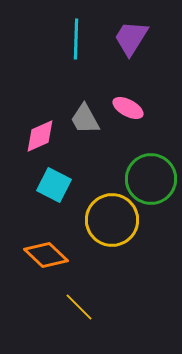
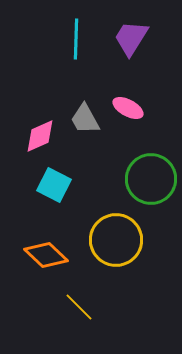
yellow circle: moved 4 px right, 20 px down
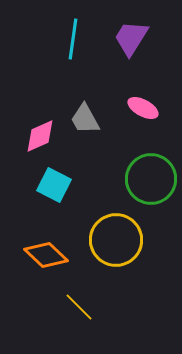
cyan line: moved 3 px left; rotated 6 degrees clockwise
pink ellipse: moved 15 px right
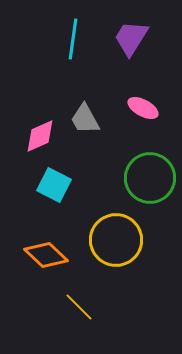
green circle: moved 1 px left, 1 px up
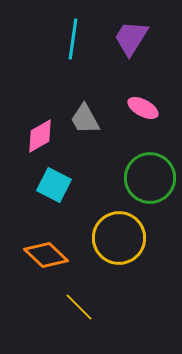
pink diamond: rotated 6 degrees counterclockwise
yellow circle: moved 3 px right, 2 px up
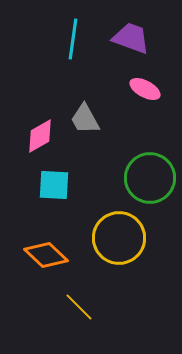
purple trapezoid: rotated 78 degrees clockwise
pink ellipse: moved 2 px right, 19 px up
cyan square: rotated 24 degrees counterclockwise
